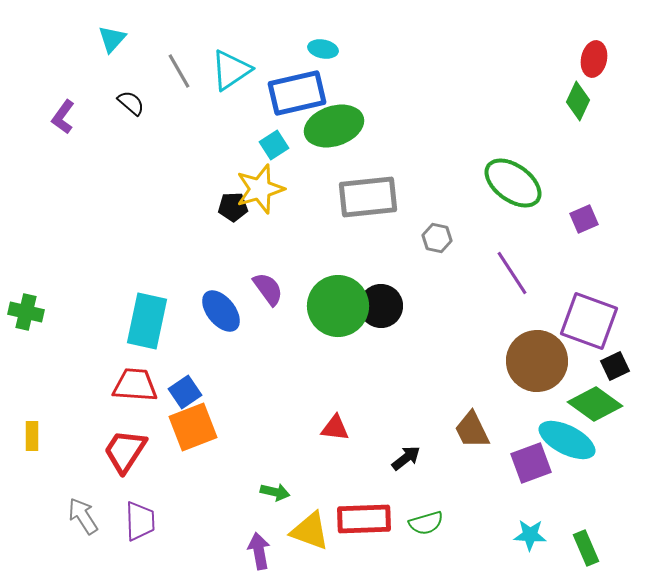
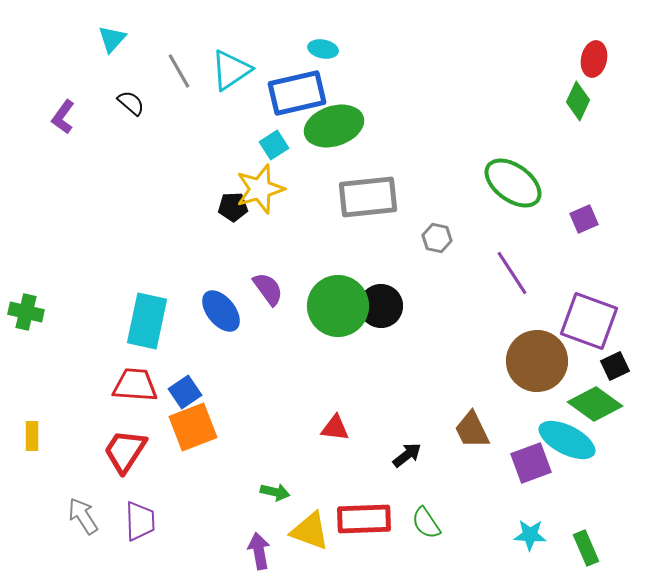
black arrow at (406, 458): moved 1 px right, 3 px up
green semicircle at (426, 523): rotated 72 degrees clockwise
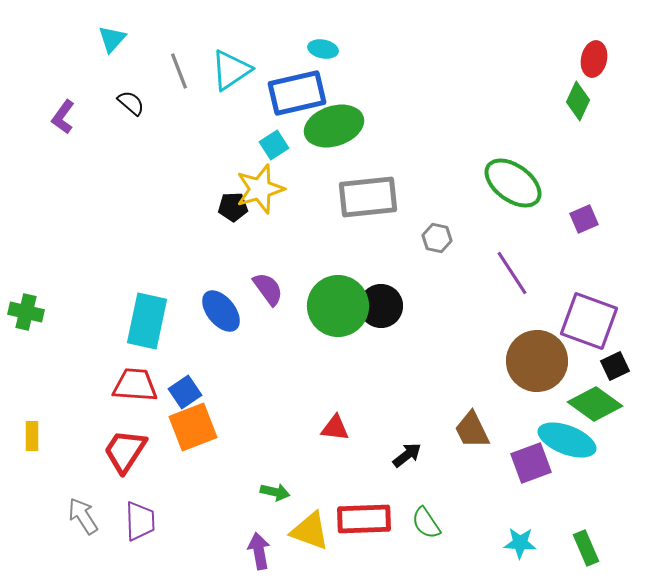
gray line at (179, 71): rotated 9 degrees clockwise
cyan ellipse at (567, 440): rotated 6 degrees counterclockwise
cyan star at (530, 535): moved 10 px left, 8 px down
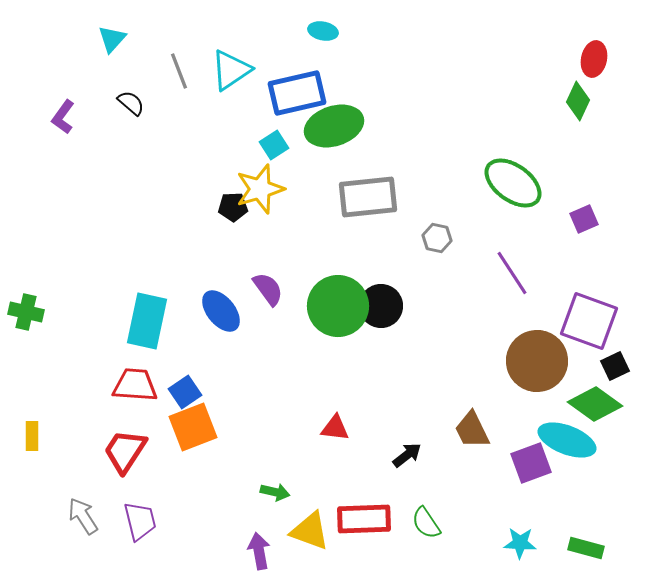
cyan ellipse at (323, 49): moved 18 px up
purple trapezoid at (140, 521): rotated 12 degrees counterclockwise
green rectangle at (586, 548): rotated 52 degrees counterclockwise
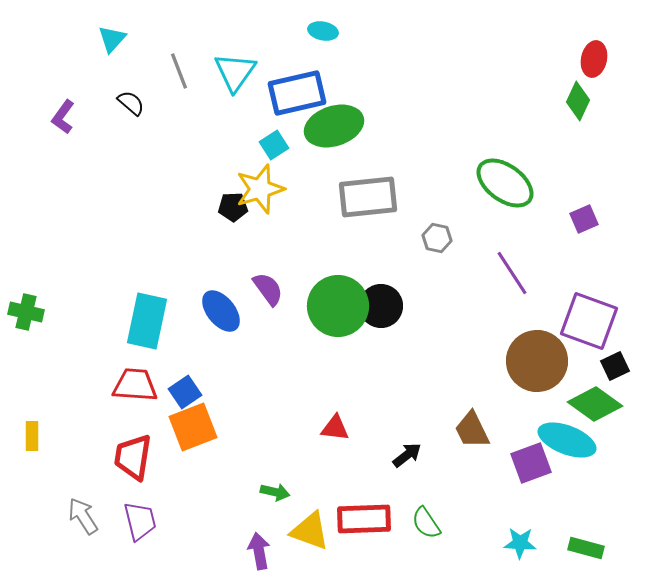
cyan triangle at (231, 70): moved 4 px right, 2 px down; rotated 21 degrees counterclockwise
green ellipse at (513, 183): moved 8 px left
red trapezoid at (125, 451): moved 8 px right, 6 px down; rotated 24 degrees counterclockwise
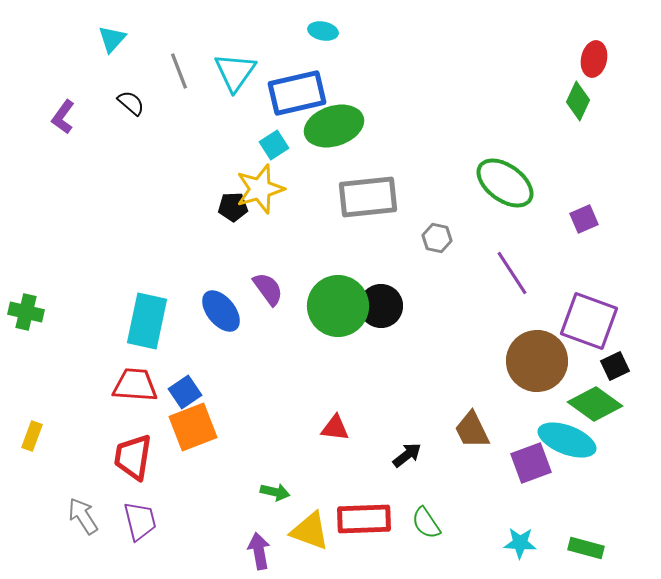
yellow rectangle at (32, 436): rotated 20 degrees clockwise
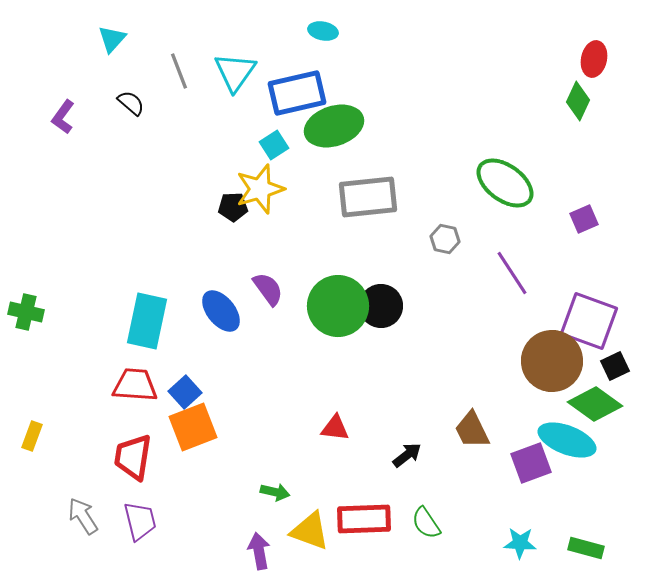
gray hexagon at (437, 238): moved 8 px right, 1 px down
brown circle at (537, 361): moved 15 px right
blue square at (185, 392): rotated 8 degrees counterclockwise
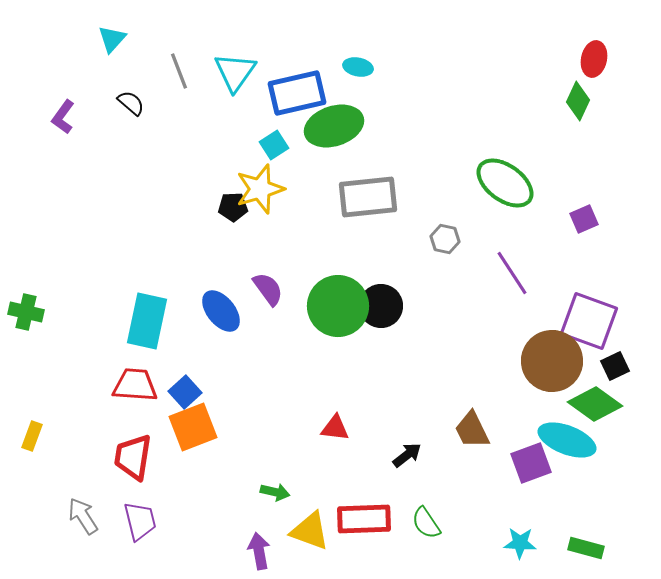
cyan ellipse at (323, 31): moved 35 px right, 36 px down
